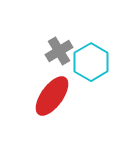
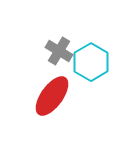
gray cross: rotated 28 degrees counterclockwise
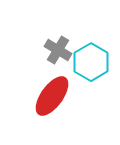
gray cross: moved 1 px left, 1 px up
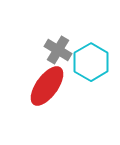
red ellipse: moved 5 px left, 10 px up
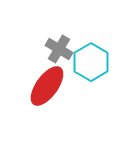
gray cross: moved 1 px right, 1 px up
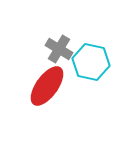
cyan hexagon: rotated 18 degrees counterclockwise
